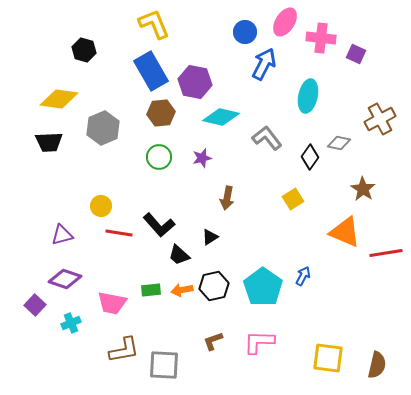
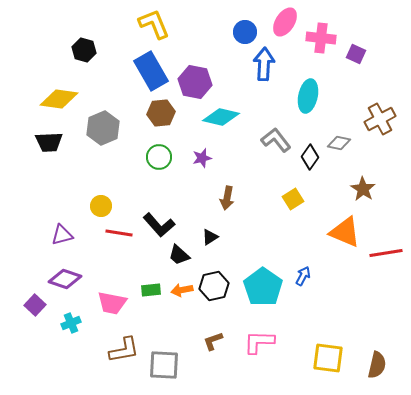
blue arrow at (264, 64): rotated 24 degrees counterclockwise
gray L-shape at (267, 138): moved 9 px right, 2 px down
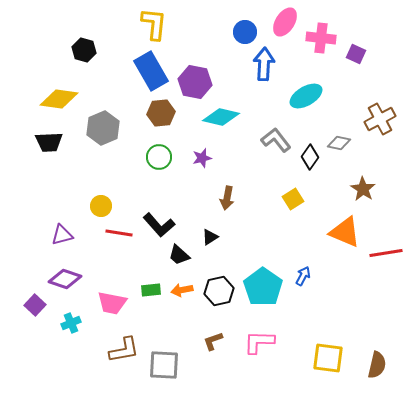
yellow L-shape at (154, 24): rotated 28 degrees clockwise
cyan ellipse at (308, 96): moved 2 px left; rotated 48 degrees clockwise
black hexagon at (214, 286): moved 5 px right, 5 px down
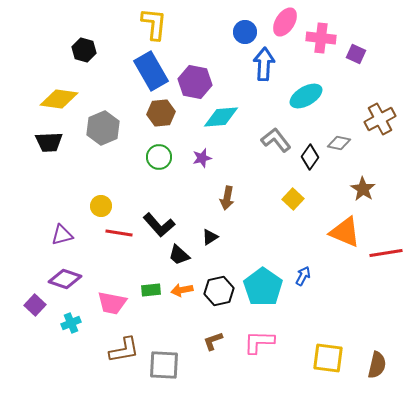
cyan diamond at (221, 117): rotated 18 degrees counterclockwise
yellow square at (293, 199): rotated 15 degrees counterclockwise
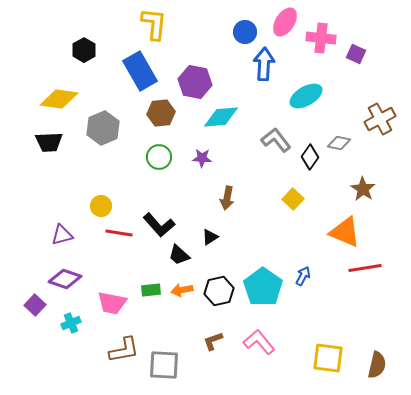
black hexagon at (84, 50): rotated 15 degrees clockwise
blue rectangle at (151, 71): moved 11 px left
purple star at (202, 158): rotated 18 degrees clockwise
red line at (386, 253): moved 21 px left, 15 px down
pink L-shape at (259, 342): rotated 48 degrees clockwise
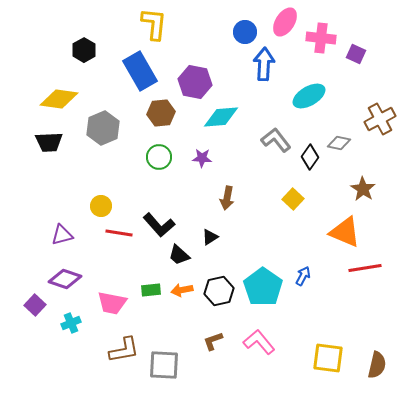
cyan ellipse at (306, 96): moved 3 px right
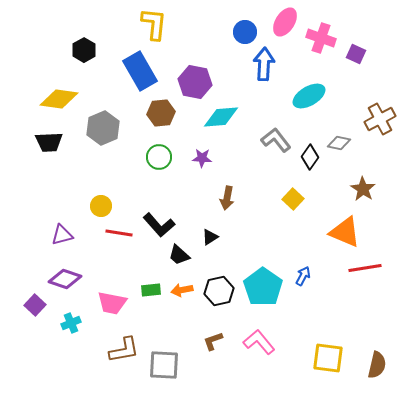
pink cross at (321, 38): rotated 12 degrees clockwise
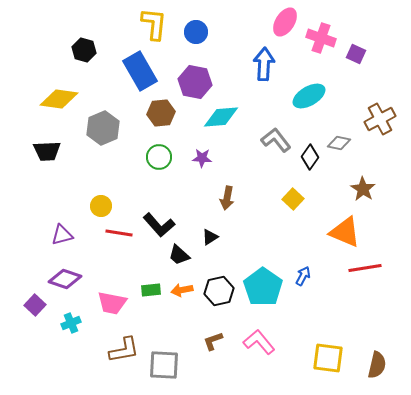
blue circle at (245, 32): moved 49 px left
black hexagon at (84, 50): rotated 15 degrees counterclockwise
black trapezoid at (49, 142): moved 2 px left, 9 px down
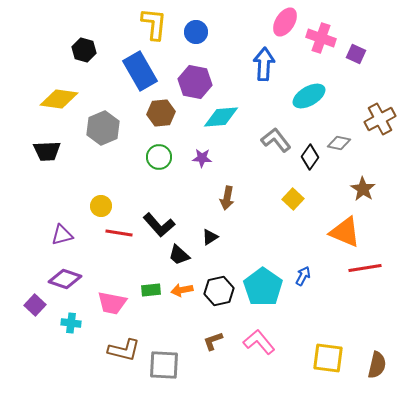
cyan cross at (71, 323): rotated 30 degrees clockwise
brown L-shape at (124, 350): rotated 24 degrees clockwise
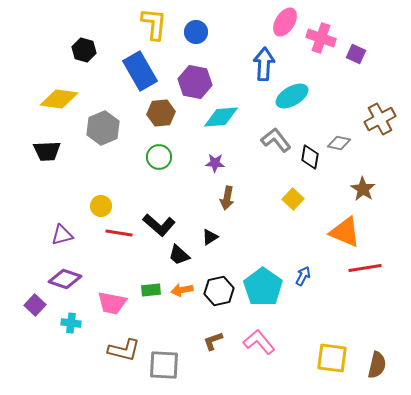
cyan ellipse at (309, 96): moved 17 px left
black diamond at (310, 157): rotated 25 degrees counterclockwise
purple star at (202, 158): moved 13 px right, 5 px down
black L-shape at (159, 225): rotated 8 degrees counterclockwise
yellow square at (328, 358): moved 4 px right
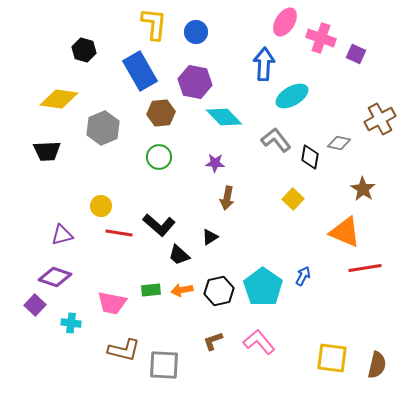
cyan diamond at (221, 117): moved 3 px right; rotated 51 degrees clockwise
purple diamond at (65, 279): moved 10 px left, 2 px up
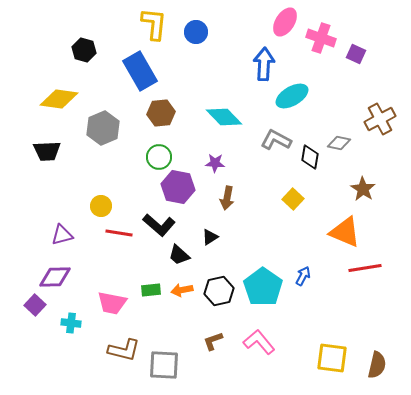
purple hexagon at (195, 82): moved 17 px left, 105 px down
gray L-shape at (276, 140): rotated 24 degrees counterclockwise
purple diamond at (55, 277): rotated 20 degrees counterclockwise
